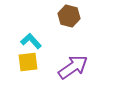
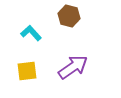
cyan L-shape: moved 8 px up
yellow square: moved 1 px left, 9 px down
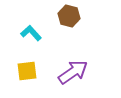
purple arrow: moved 5 px down
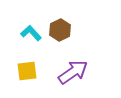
brown hexagon: moved 9 px left, 14 px down; rotated 20 degrees clockwise
